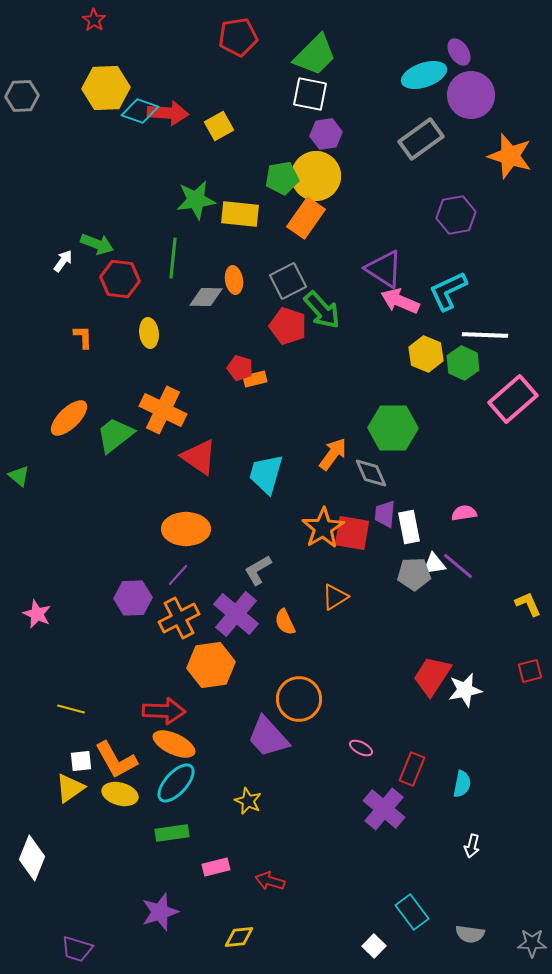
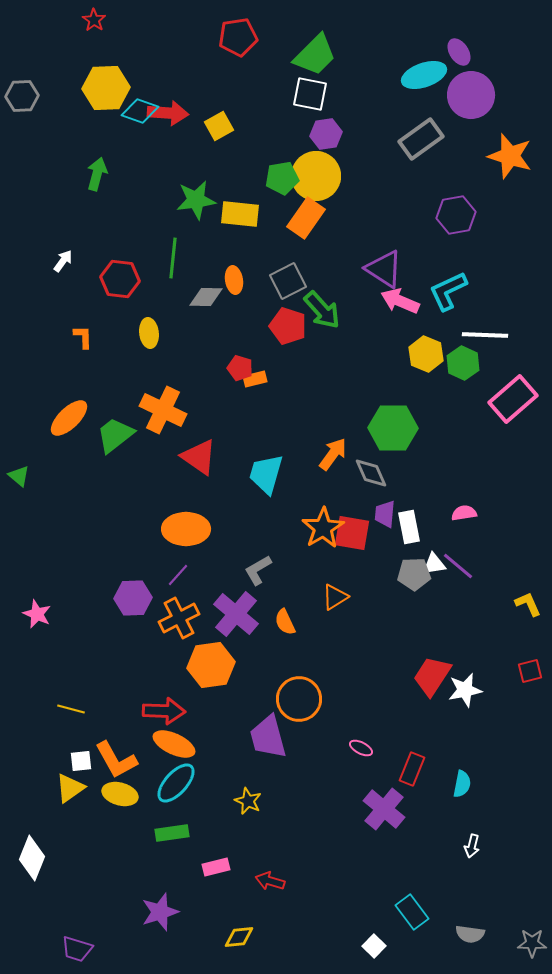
green arrow at (97, 244): moved 70 px up; rotated 96 degrees counterclockwise
purple trapezoid at (268, 737): rotated 27 degrees clockwise
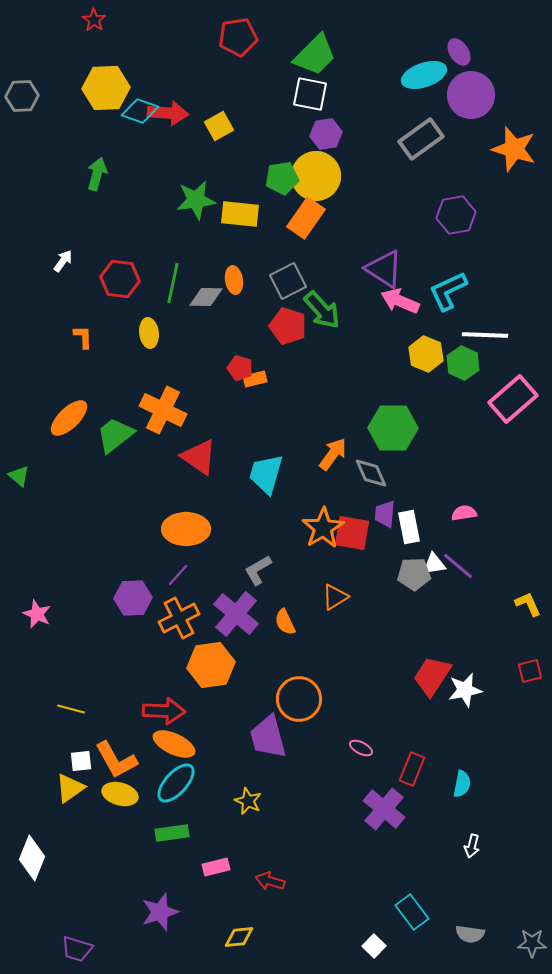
orange star at (510, 156): moved 4 px right, 7 px up
green line at (173, 258): moved 25 px down; rotated 6 degrees clockwise
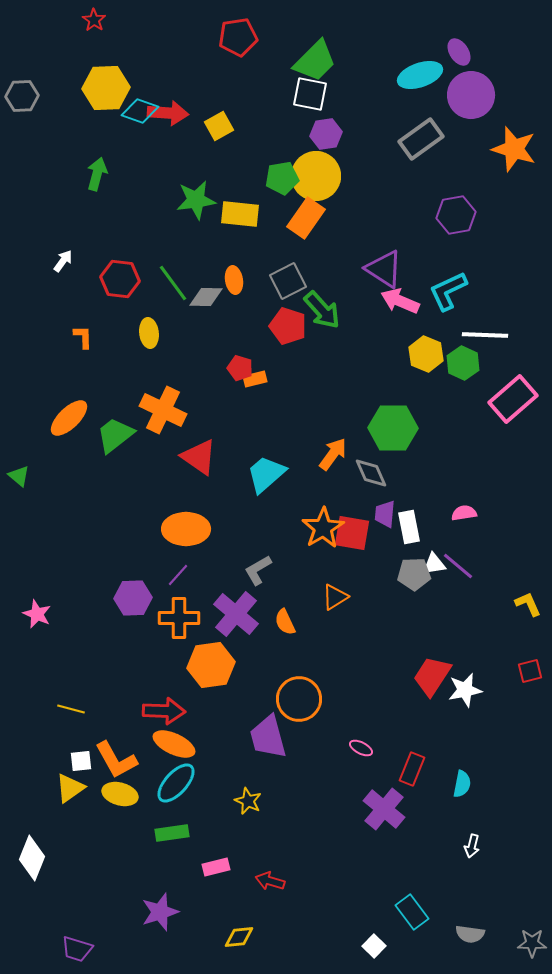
green trapezoid at (315, 55): moved 6 px down
cyan ellipse at (424, 75): moved 4 px left
green line at (173, 283): rotated 48 degrees counterclockwise
cyan trapezoid at (266, 474): rotated 33 degrees clockwise
orange cross at (179, 618): rotated 27 degrees clockwise
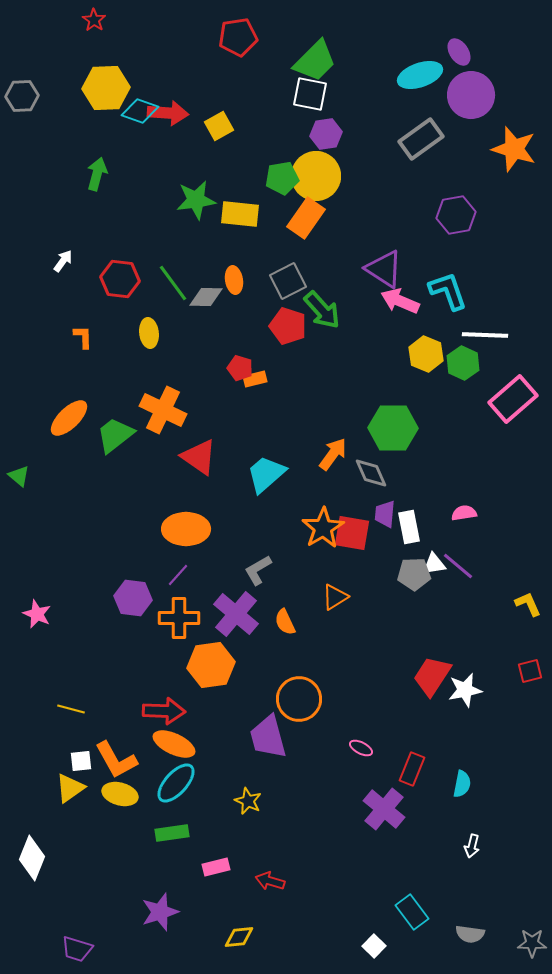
cyan L-shape at (448, 291): rotated 96 degrees clockwise
purple hexagon at (133, 598): rotated 9 degrees clockwise
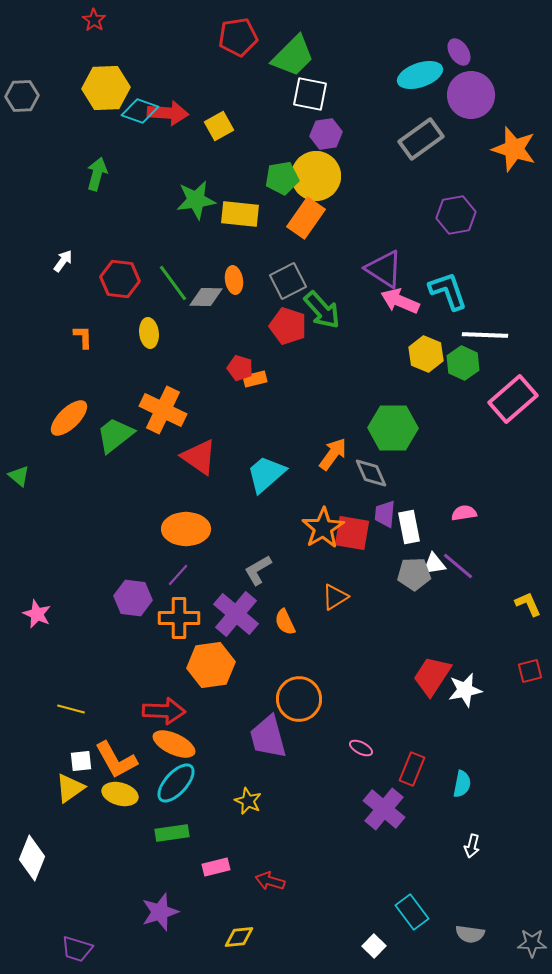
green trapezoid at (315, 61): moved 22 px left, 5 px up
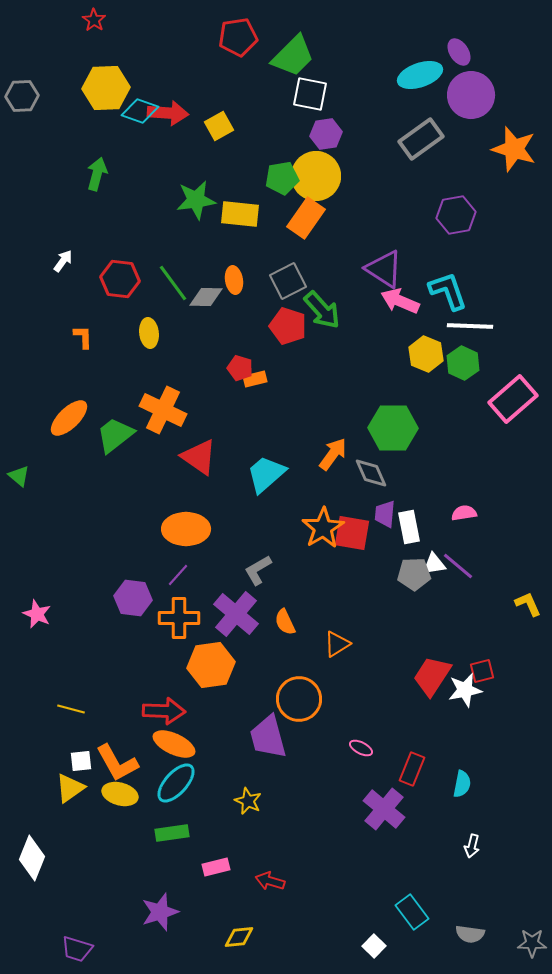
white line at (485, 335): moved 15 px left, 9 px up
orange triangle at (335, 597): moved 2 px right, 47 px down
red square at (530, 671): moved 48 px left
orange L-shape at (116, 760): moved 1 px right, 3 px down
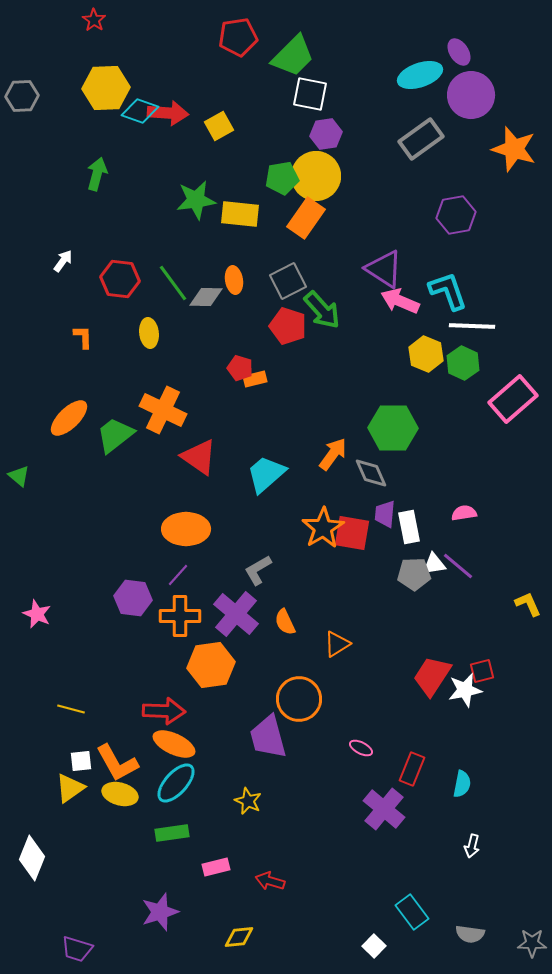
white line at (470, 326): moved 2 px right
orange cross at (179, 618): moved 1 px right, 2 px up
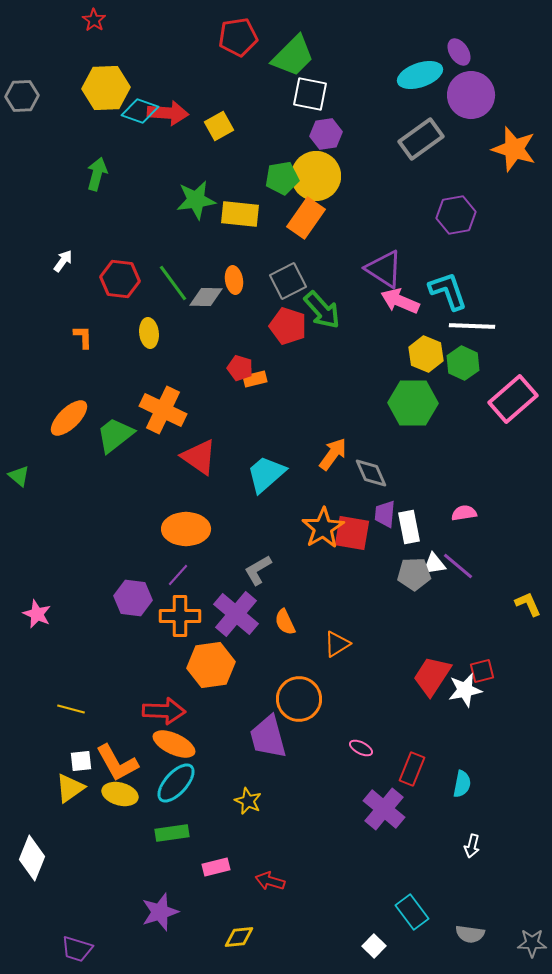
green hexagon at (393, 428): moved 20 px right, 25 px up
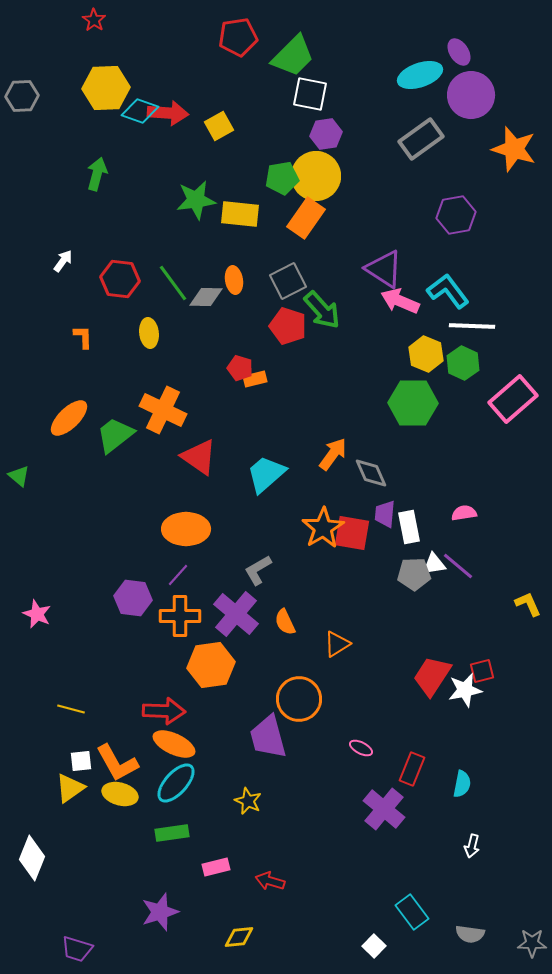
cyan L-shape at (448, 291): rotated 18 degrees counterclockwise
